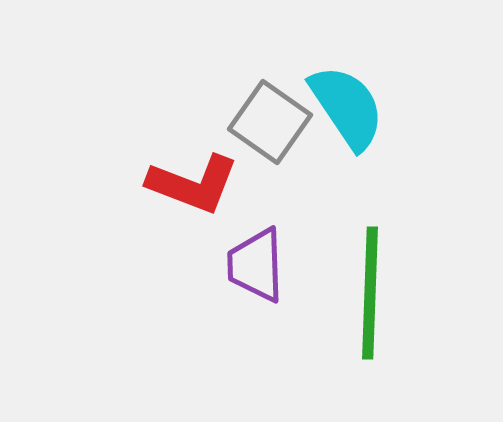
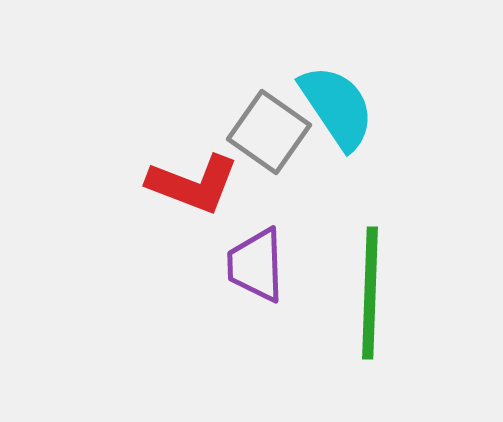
cyan semicircle: moved 10 px left
gray square: moved 1 px left, 10 px down
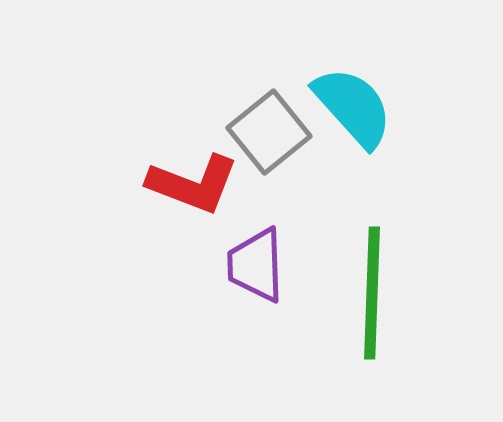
cyan semicircle: moved 16 px right; rotated 8 degrees counterclockwise
gray square: rotated 16 degrees clockwise
green line: moved 2 px right
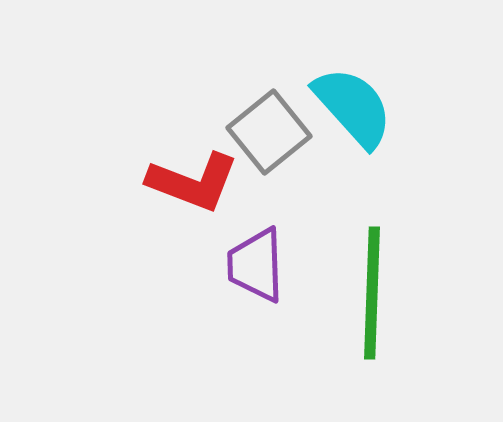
red L-shape: moved 2 px up
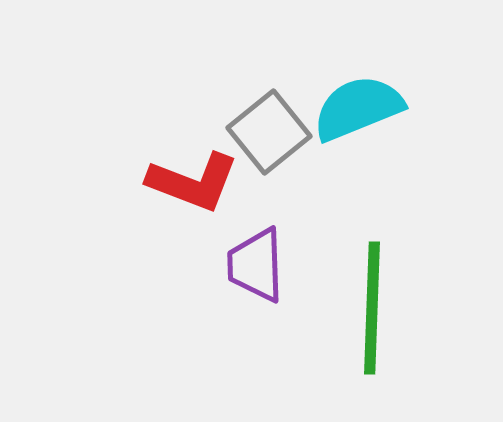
cyan semicircle: moved 5 px right, 1 px down; rotated 70 degrees counterclockwise
green line: moved 15 px down
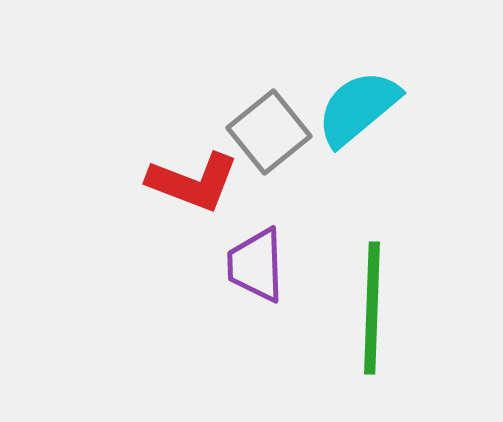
cyan semicircle: rotated 18 degrees counterclockwise
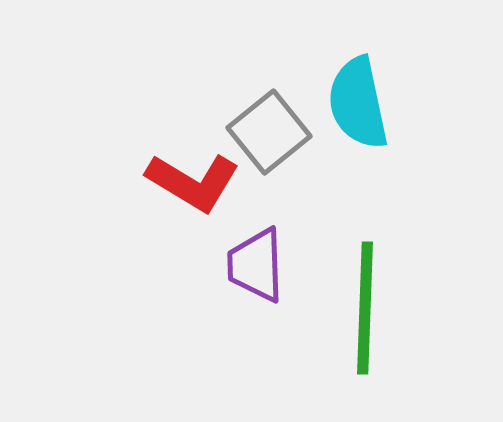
cyan semicircle: moved 5 px up; rotated 62 degrees counterclockwise
red L-shape: rotated 10 degrees clockwise
green line: moved 7 px left
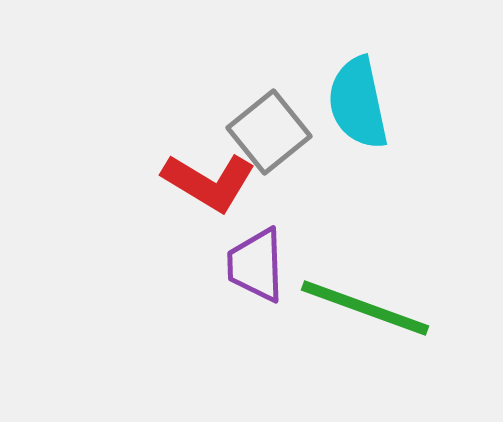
red L-shape: moved 16 px right
green line: rotated 72 degrees counterclockwise
